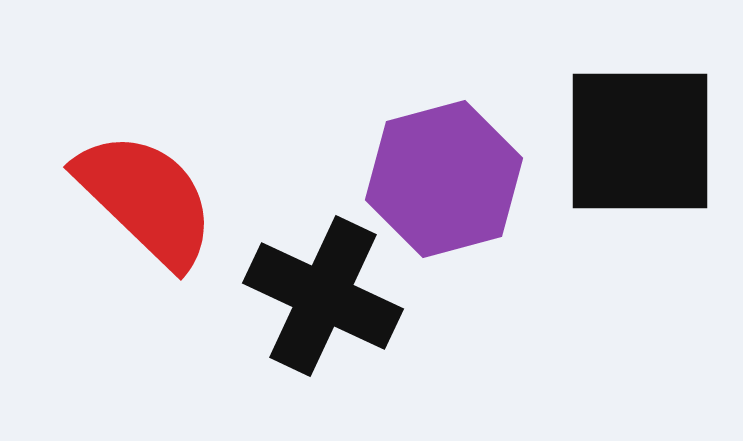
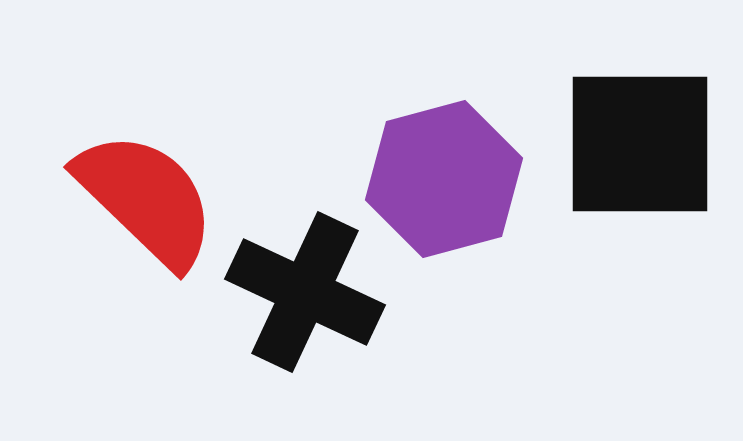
black square: moved 3 px down
black cross: moved 18 px left, 4 px up
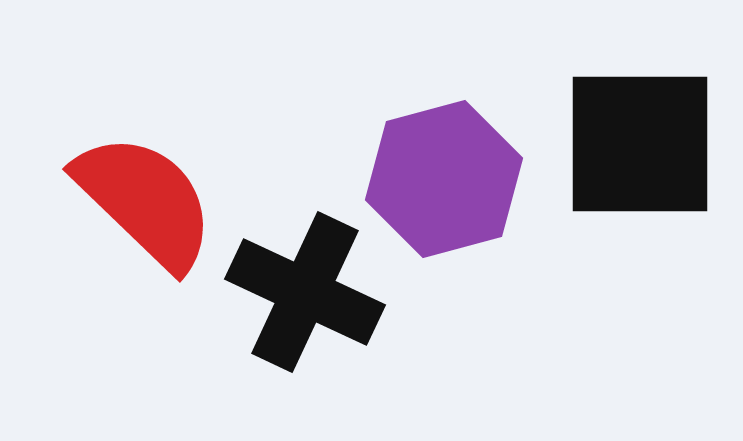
red semicircle: moved 1 px left, 2 px down
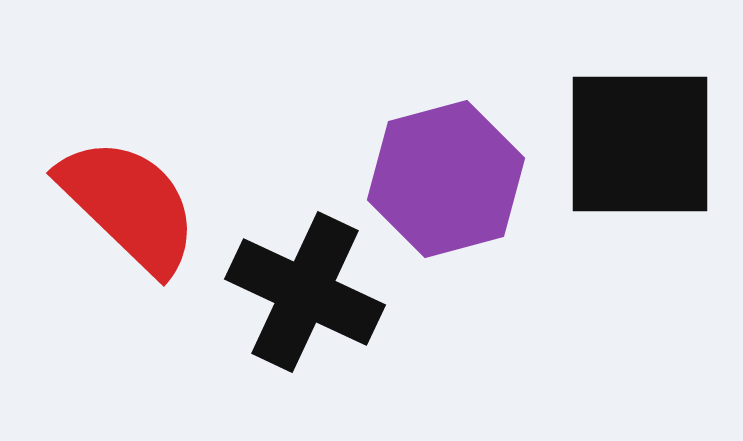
purple hexagon: moved 2 px right
red semicircle: moved 16 px left, 4 px down
